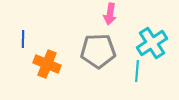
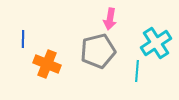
pink arrow: moved 5 px down
cyan cross: moved 4 px right
gray pentagon: rotated 12 degrees counterclockwise
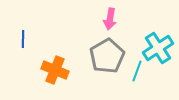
cyan cross: moved 2 px right, 5 px down
gray pentagon: moved 9 px right, 5 px down; rotated 16 degrees counterclockwise
orange cross: moved 8 px right, 6 px down
cyan line: rotated 15 degrees clockwise
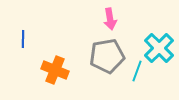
pink arrow: rotated 20 degrees counterclockwise
cyan cross: moved 1 px right; rotated 12 degrees counterclockwise
gray pentagon: rotated 20 degrees clockwise
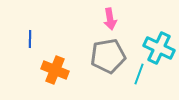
blue line: moved 7 px right
cyan cross: rotated 20 degrees counterclockwise
gray pentagon: moved 1 px right
cyan line: moved 2 px right, 3 px down
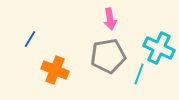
blue line: rotated 30 degrees clockwise
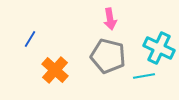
gray pentagon: rotated 24 degrees clockwise
orange cross: rotated 20 degrees clockwise
cyan line: moved 5 px right, 2 px down; rotated 60 degrees clockwise
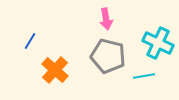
pink arrow: moved 4 px left
blue line: moved 2 px down
cyan cross: moved 1 px left, 5 px up
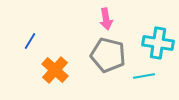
cyan cross: rotated 16 degrees counterclockwise
gray pentagon: moved 1 px up
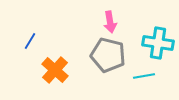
pink arrow: moved 4 px right, 3 px down
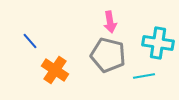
blue line: rotated 72 degrees counterclockwise
orange cross: rotated 8 degrees counterclockwise
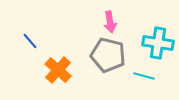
orange cross: moved 3 px right; rotated 8 degrees clockwise
cyan line: rotated 25 degrees clockwise
